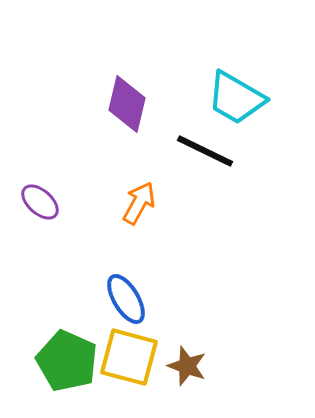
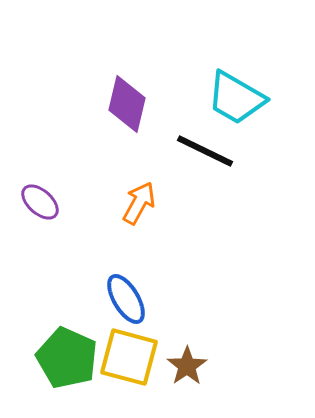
green pentagon: moved 3 px up
brown star: rotated 18 degrees clockwise
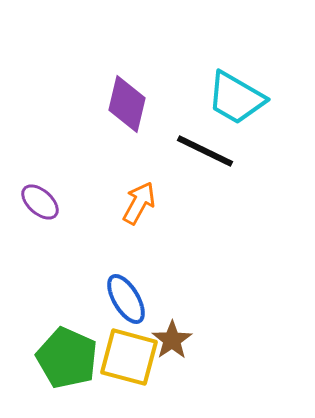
brown star: moved 15 px left, 26 px up
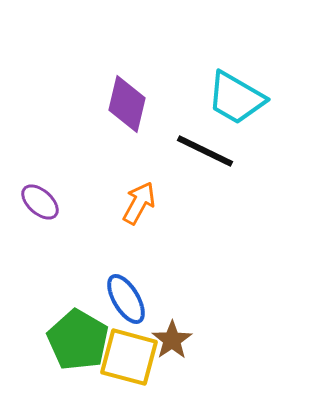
green pentagon: moved 11 px right, 18 px up; rotated 6 degrees clockwise
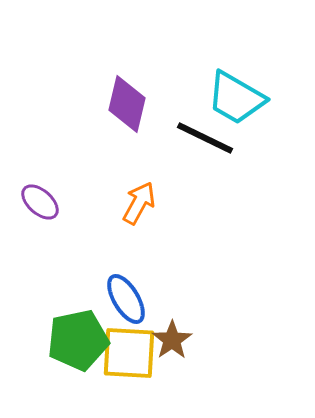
black line: moved 13 px up
green pentagon: rotated 30 degrees clockwise
yellow square: moved 4 px up; rotated 12 degrees counterclockwise
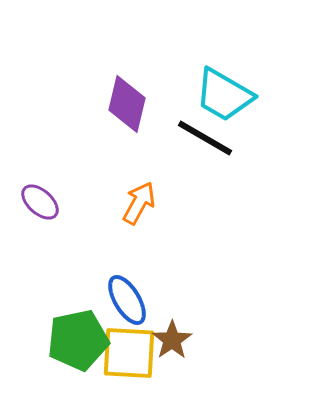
cyan trapezoid: moved 12 px left, 3 px up
black line: rotated 4 degrees clockwise
blue ellipse: moved 1 px right, 1 px down
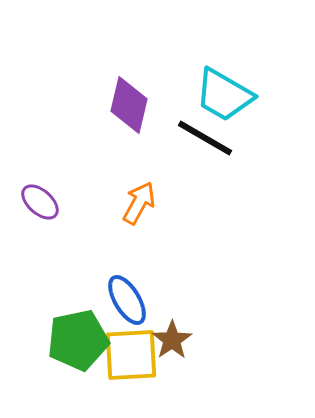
purple diamond: moved 2 px right, 1 px down
yellow square: moved 2 px right, 2 px down; rotated 6 degrees counterclockwise
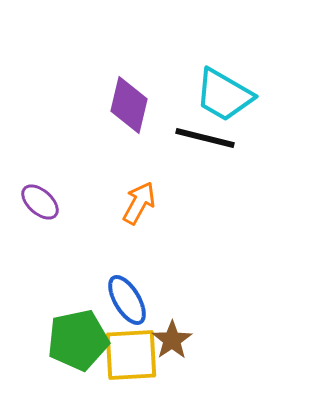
black line: rotated 16 degrees counterclockwise
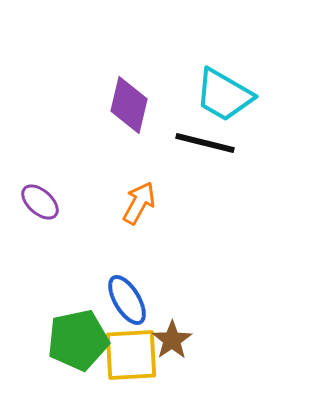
black line: moved 5 px down
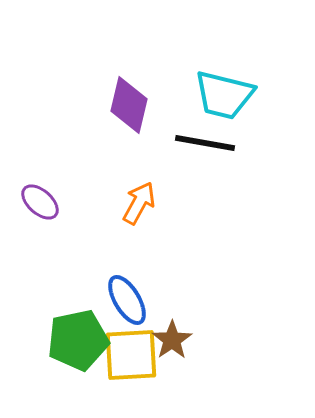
cyan trapezoid: rotated 16 degrees counterclockwise
black line: rotated 4 degrees counterclockwise
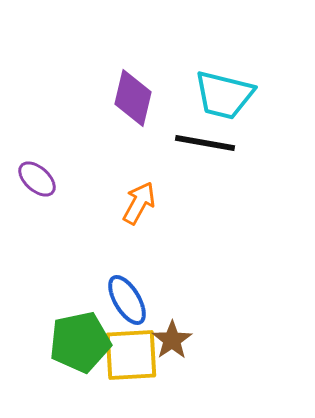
purple diamond: moved 4 px right, 7 px up
purple ellipse: moved 3 px left, 23 px up
green pentagon: moved 2 px right, 2 px down
